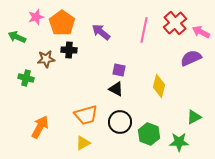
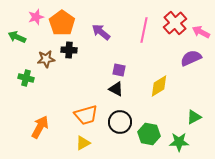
yellow diamond: rotated 45 degrees clockwise
green hexagon: rotated 10 degrees counterclockwise
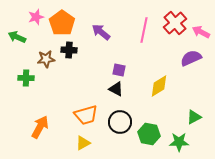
green cross: rotated 14 degrees counterclockwise
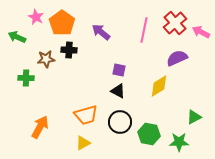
pink star: rotated 28 degrees counterclockwise
purple semicircle: moved 14 px left
black triangle: moved 2 px right, 2 px down
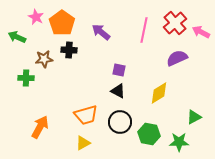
brown star: moved 2 px left
yellow diamond: moved 7 px down
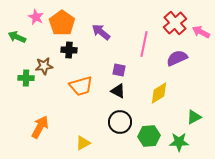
pink line: moved 14 px down
brown star: moved 7 px down
orange trapezoid: moved 5 px left, 29 px up
green hexagon: moved 2 px down; rotated 15 degrees counterclockwise
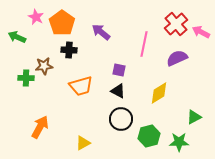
red cross: moved 1 px right, 1 px down
black circle: moved 1 px right, 3 px up
green hexagon: rotated 10 degrees counterclockwise
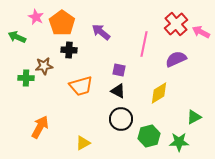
purple semicircle: moved 1 px left, 1 px down
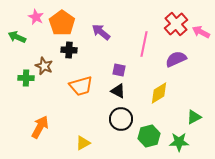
brown star: rotated 30 degrees clockwise
